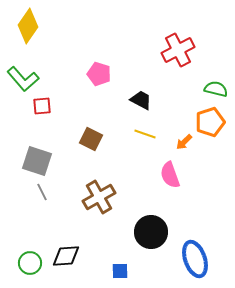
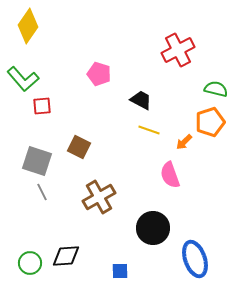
yellow line: moved 4 px right, 4 px up
brown square: moved 12 px left, 8 px down
black circle: moved 2 px right, 4 px up
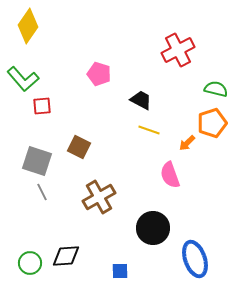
orange pentagon: moved 2 px right, 1 px down
orange arrow: moved 3 px right, 1 px down
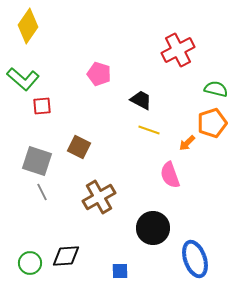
green L-shape: rotated 8 degrees counterclockwise
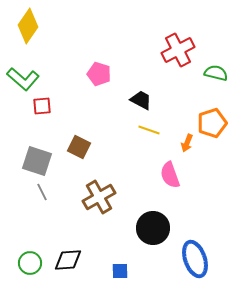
green semicircle: moved 16 px up
orange arrow: rotated 24 degrees counterclockwise
black diamond: moved 2 px right, 4 px down
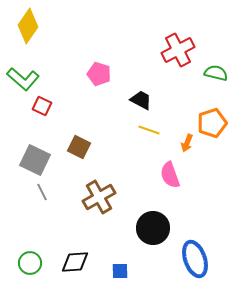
red square: rotated 30 degrees clockwise
gray square: moved 2 px left, 1 px up; rotated 8 degrees clockwise
black diamond: moved 7 px right, 2 px down
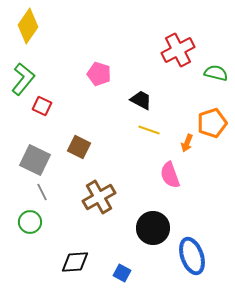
green L-shape: rotated 92 degrees counterclockwise
blue ellipse: moved 3 px left, 3 px up
green circle: moved 41 px up
blue square: moved 2 px right, 2 px down; rotated 30 degrees clockwise
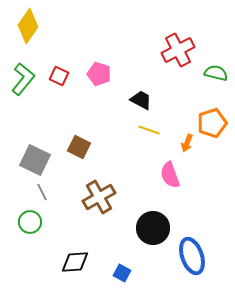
red square: moved 17 px right, 30 px up
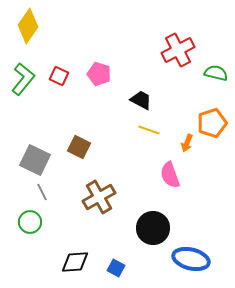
blue ellipse: moved 1 px left, 3 px down; rotated 57 degrees counterclockwise
blue square: moved 6 px left, 5 px up
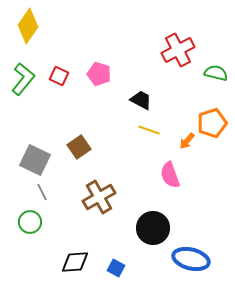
orange arrow: moved 2 px up; rotated 18 degrees clockwise
brown square: rotated 30 degrees clockwise
